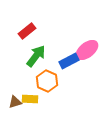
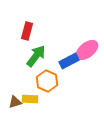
red rectangle: rotated 36 degrees counterclockwise
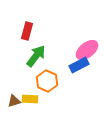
blue rectangle: moved 10 px right, 4 px down
brown triangle: moved 1 px left, 1 px up
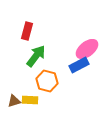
pink ellipse: moved 1 px up
orange hexagon: rotated 10 degrees counterclockwise
yellow rectangle: moved 1 px down
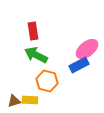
red rectangle: moved 6 px right; rotated 24 degrees counterclockwise
green arrow: moved 1 px up; rotated 100 degrees counterclockwise
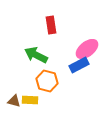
red rectangle: moved 18 px right, 6 px up
brown triangle: rotated 32 degrees clockwise
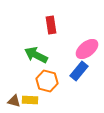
blue rectangle: moved 6 px down; rotated 24 degrees counterclockwise
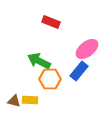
red rectangle: moved 3 px up; rotated 60 degrees counterclockwise
green arrow: moved 3 px right, 6 px down
orange hexagon: moved 3 px right, 2 px up; rotated 15 degrees counterclockwise
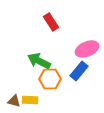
red rectangle: rotated 36 degrees clockwise
pink ellipse: rotated 15 degrees clockwise
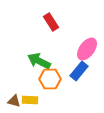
pink ellipse: rotated 30 degrees counterclockwise
